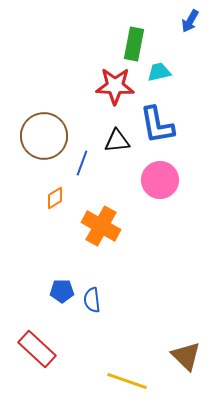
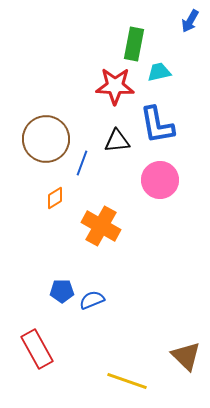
brown circle: moved 2 px right, 3 px down
blue semicircle: rotated 75 degrees clockwise
red rectangle: rotated 18 degrees clockwise
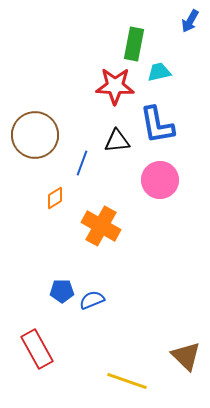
brown circle: moved 11 px left, 4 px up
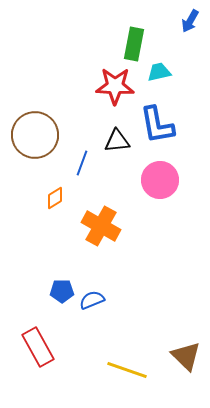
red rectangle: moved 1 px right, 2 px up
yellow line: moved 11 px up
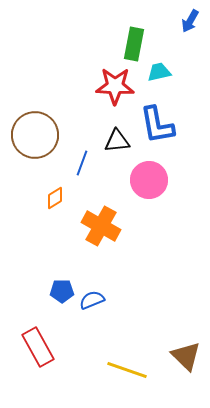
pink circle: moved 11 px left
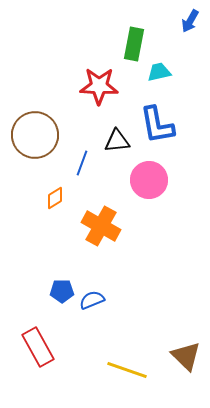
red star: moved 16 px left
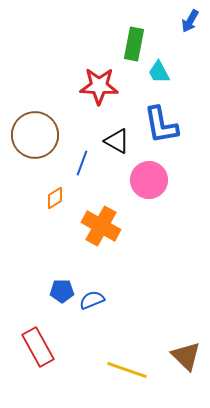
cyan trapezoid: rotated 105 degrees counterclockwise
blue L-shape: moved 4 px right
black triangle: rotated 36 degrees clockwise
